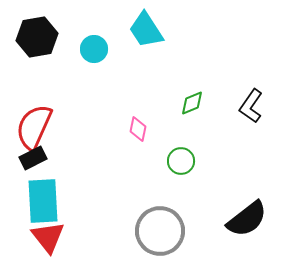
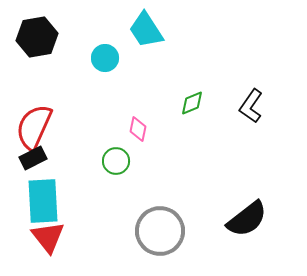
cyan circle: moved 11 px right, 9 px down
green circle: moved 65 px left
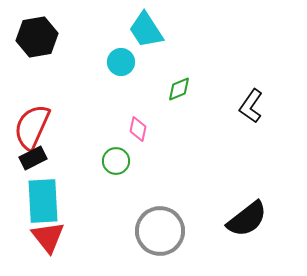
cyan circle: moved 16 px right, 4 px down
green diamond: moved 13 px left, 14 px up
red semicircle: moved 2 px left
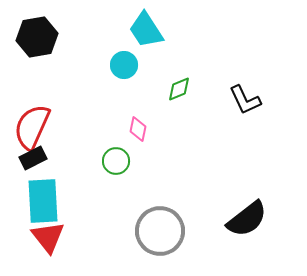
cyan circle: moved 3 px right, 3 px down
black L-shape: moved 6 px left, 6 px up; rotated 60 degrees counterclockwise
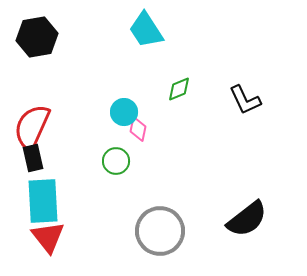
cyan circle: moved 47 px down
black rectangle: rotated 76 degrees counterclockwise
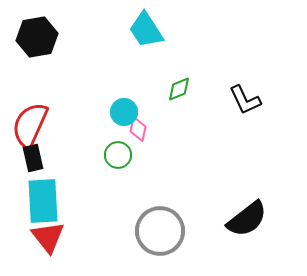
red semicircle: moved 2 px left, 2 px up
green circle: moved 2 px right, 6 px up
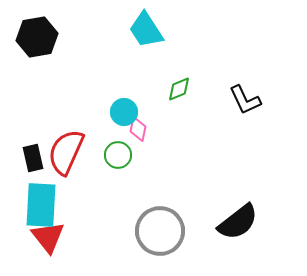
red semicircle: moved 36 px right, 27 px down
cyan rectangle: moved 2 px left, 4 px down; rotated 6 degrees clockwise
black semicircle: moved 9 px left, 3 px down
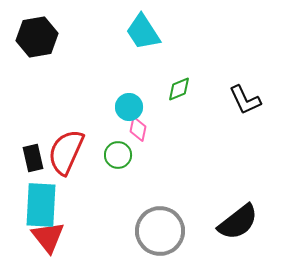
cyan trapezoid: moved 3 px left, 2 px down
cyan circle: moved 5 px right, 5 px up
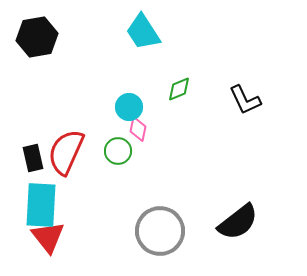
green circle: moved 4 px up
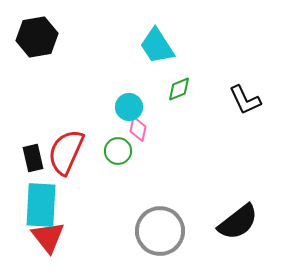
cyan trapezoid: moved 14 px right, 14 px down
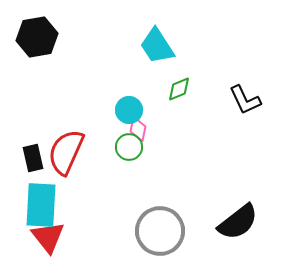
cyan circle: moved 3 px down
green circle: moved 11 px right, 4 px up
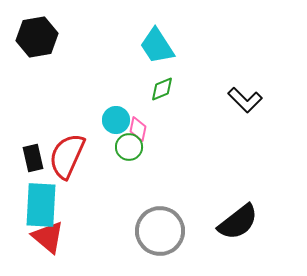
green diamond: moved 17 px left
black L-shape: rotated 20 degrees counterclockwise
cyan circle: moved 13 px left, 10 px down
red semicircle: moved 1 px right, 4 px down
red triangle: rotated 12 degrees counterclockwise
